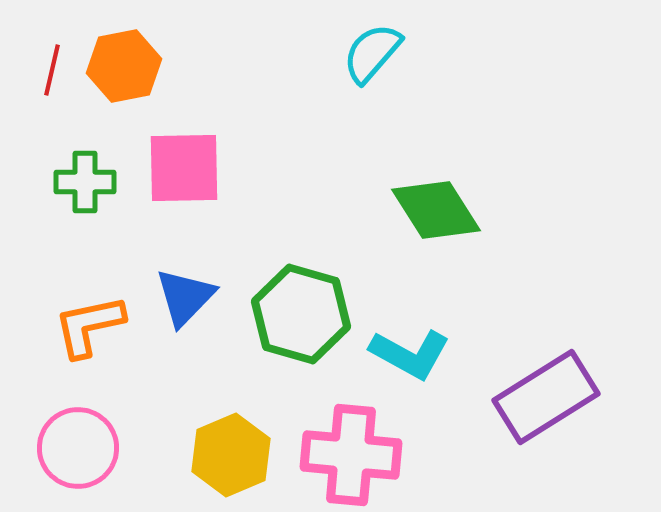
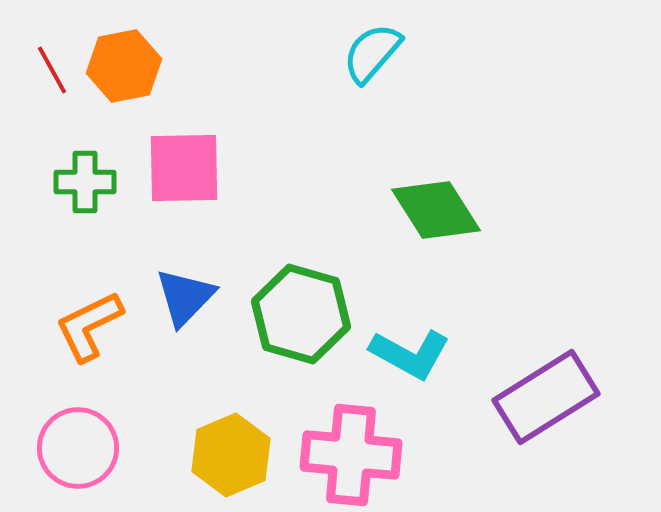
red line: rotated 42 degrees counterclockwise
orange L-shape: rotated 14 degrees counterclockwise
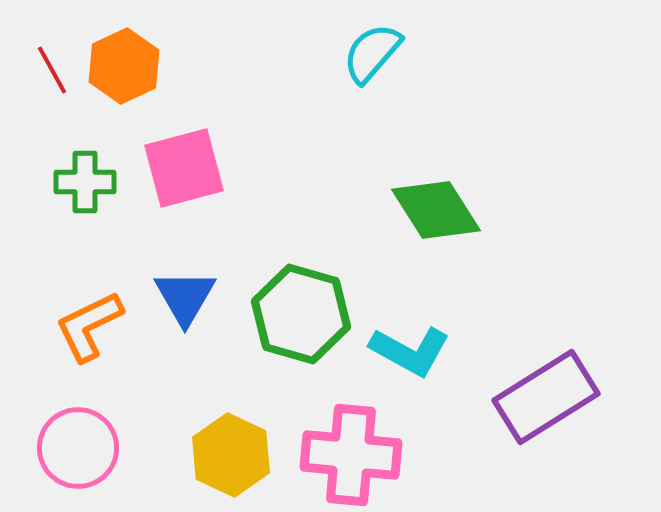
orange hexagon: rotated 14 degrees counterclockwise
pink square: rotated 14 degrees counterclockwise
blue triangle: rotated 14 degrees counterclockwise
cyan L-shape: moved 3 px up
yellow hexagon: rotated 12 degrees counterclockwise
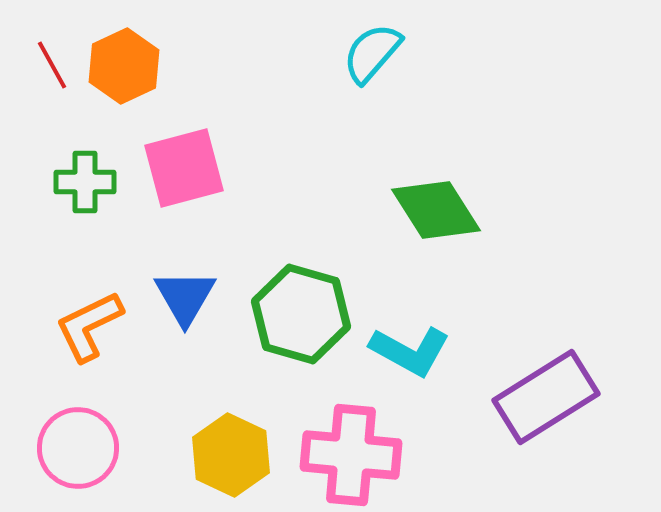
red line: moved 5 px up
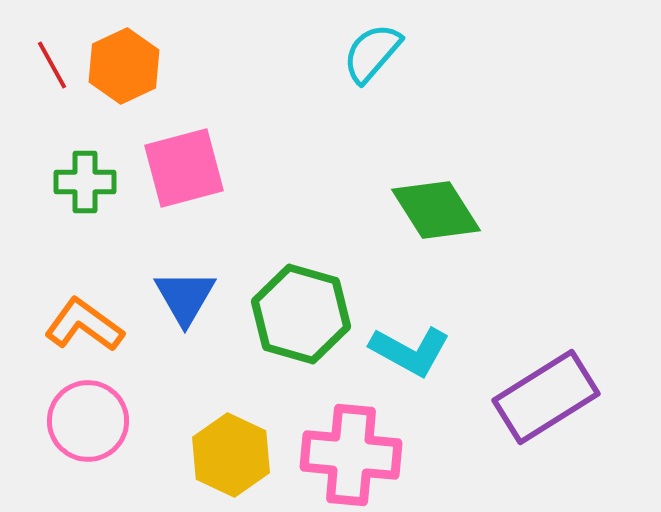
orange L-shape: moved 5 px left, 1 px up; rotated 62 degrees clockwise
pink circle: moved 10 px right, 27 px up
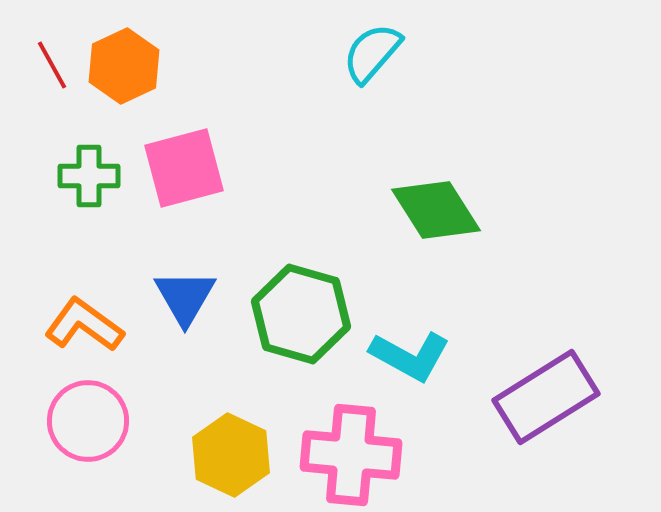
green cross: moved 4 px right, 6 px up
cyan L-shape: moved 5 px down
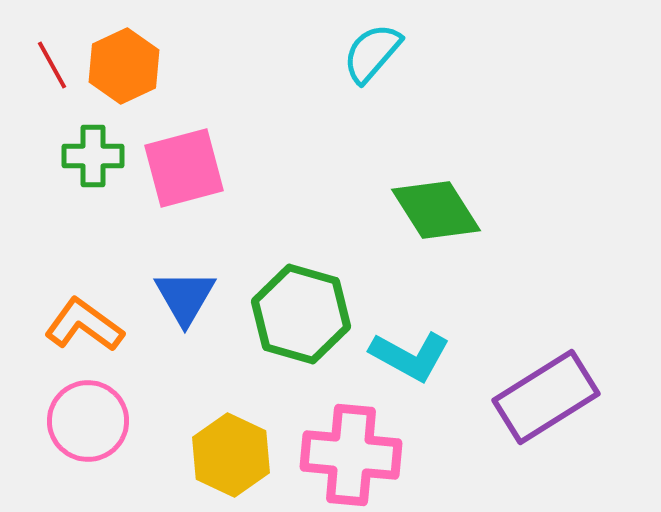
green cross: moved 4 px right, 20 px up
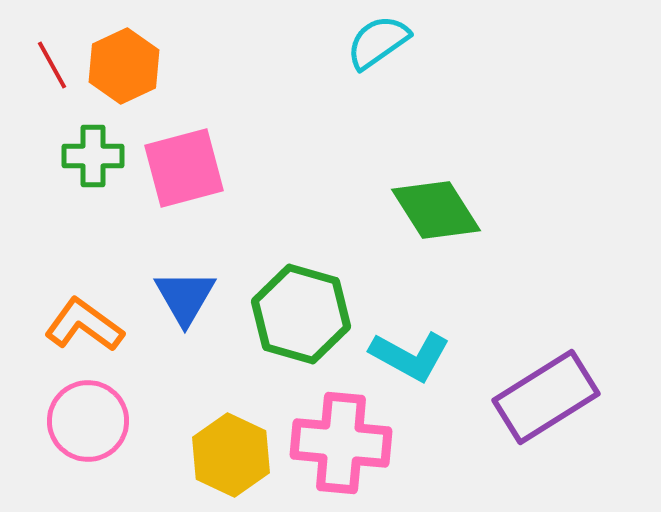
cyan semicircle: moved 6 px right, 11 px up; rotated 14 degrees clockwise
pink cross: moved 10 px left, 12 px up
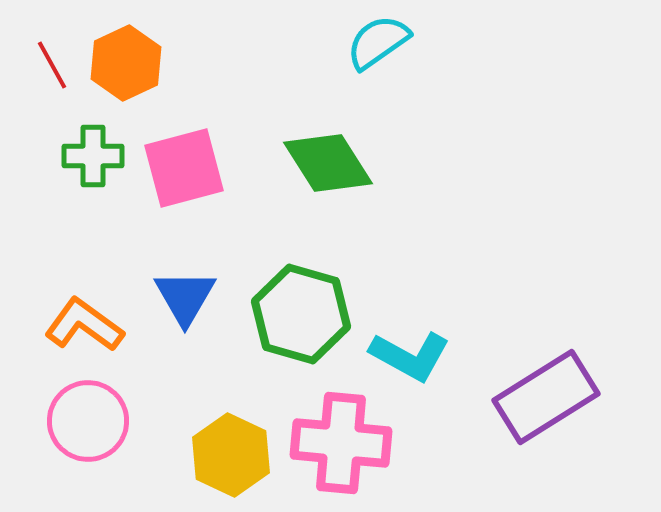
orange hexagon: moved 2 px right, 3 px up
green diamond: moved 108 px left, 47 px up
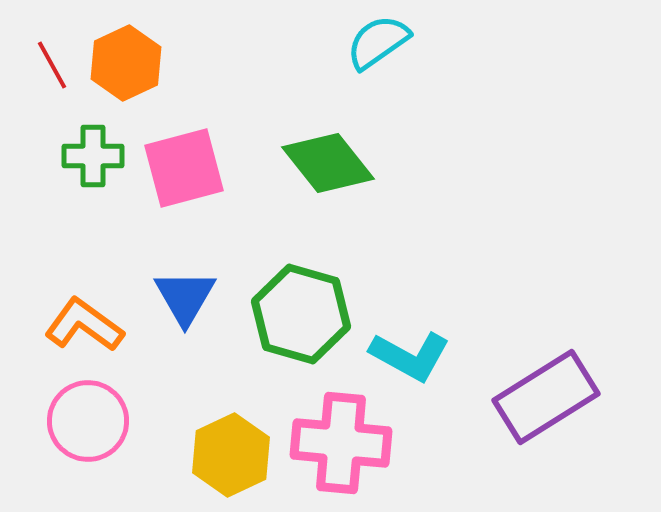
green diamond: rotated 6 degrees counterclockwise
yellow hexagon: rotated 10 degrees clockwise
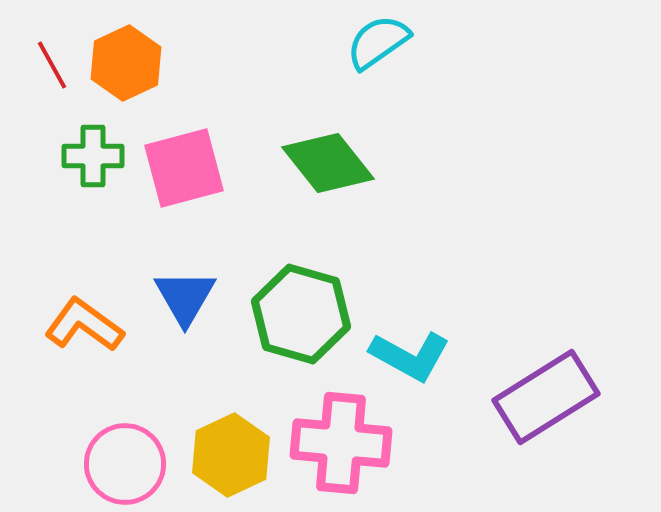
pink circle: moved 37 px right, 43 px down
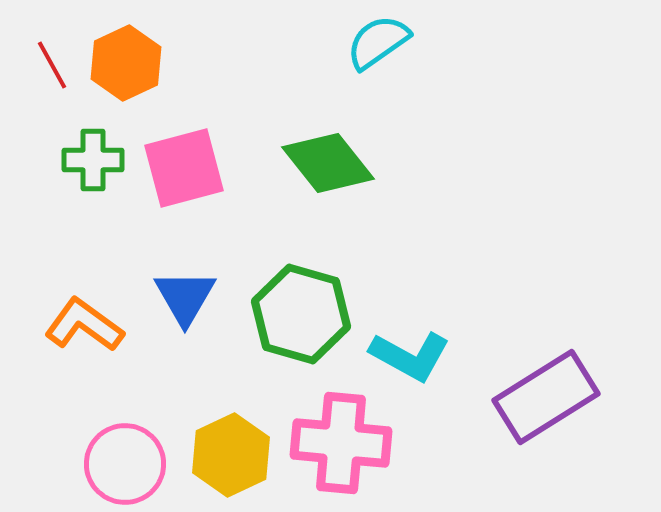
green cross: moved 4 px down
